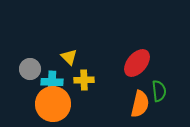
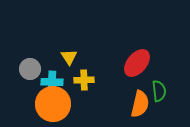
yellow triangle: rotated 12 degrees clockwise
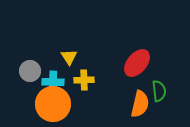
gray circle: moved 2 px down
cyan cross: moved 1 px right
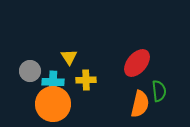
yellow cross: moved 2 px right
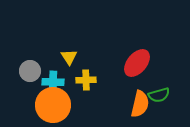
green semicircle: moved 4 px down; rotated 80 degrees clockwise
orange circle: moved 1 px down
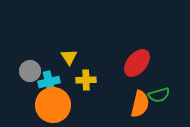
cyan cross: moved 4 px left; rotated 15 degrees counterclockwise
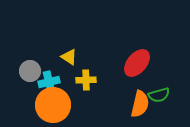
yellow triangle: rotated 24 degrees counterclockwise
